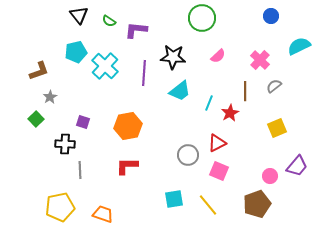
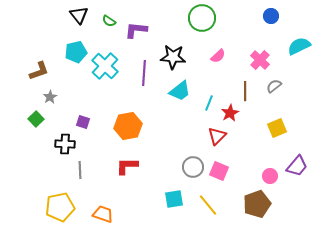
red triangle: moved 7 px up; rotated 18 degrees counterclockwise
gray circle: moved 5 px right, 12 px down
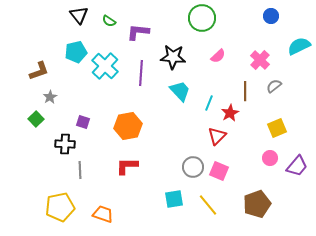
purple L-shape: moved 2 px right, 2 px down
purple line: moved 3 px left
cyan trapezoid: rotated 95 degrees counterclockwise
pink circle: moved 18 px up
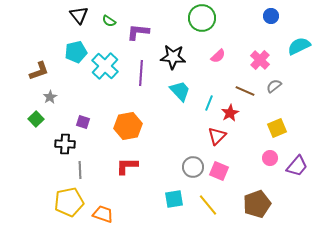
brown line: rotated 66 degrees counterclockwise
yellow pentagon: moved 9 px right, 5 px up
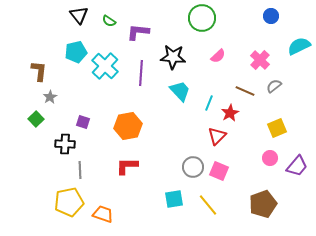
brown L-shape: rotated 65 degrees counterclockwise
brown pentagon: moved 6 px right
